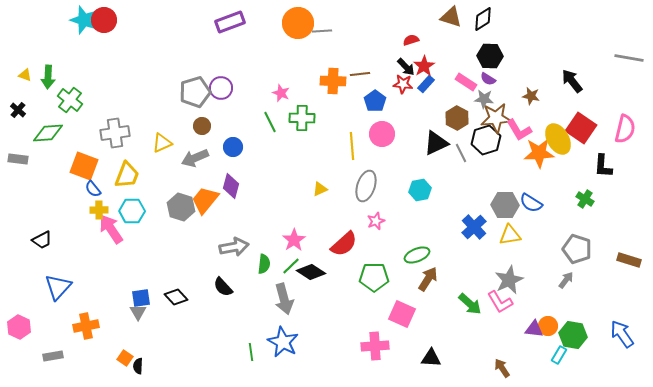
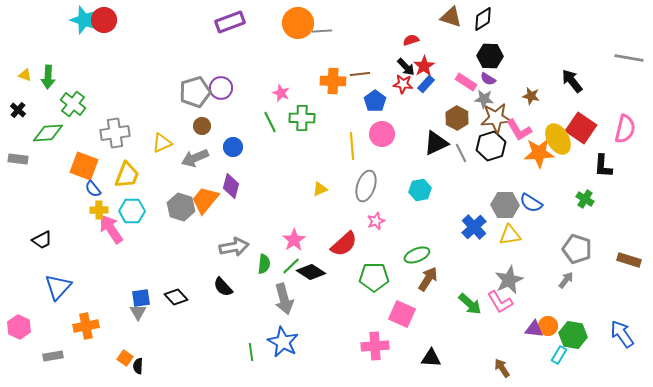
green cross at (70, 100): moved 3 px right, 4 px down
black hexagon at (486, 140): moved 5 px right, 6 px down
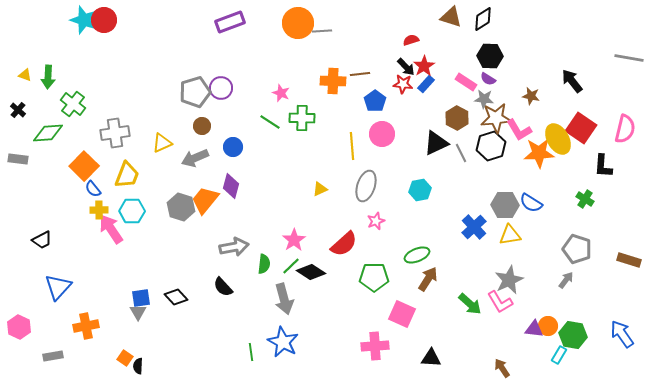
green line at (270, 122): rotated 30 degrees counterclockwise
orange square at (84, 166): rotated 24 degrees clockwise
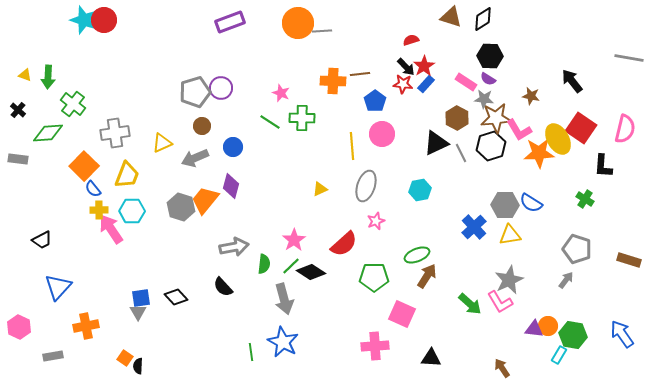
brown arrow at (428, 279): moved 1 px left, 3 px up
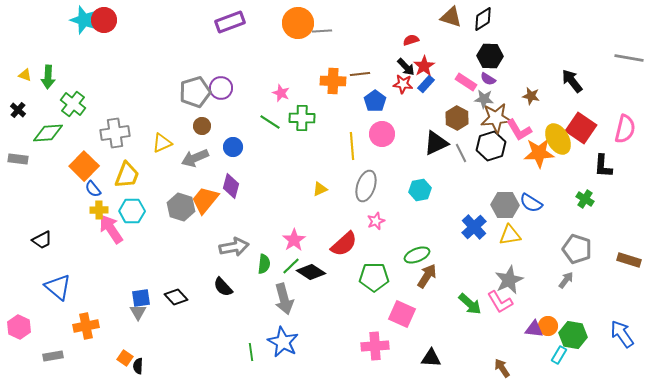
blue triangle at (58, 287): rotated 32 degrees counterclockwise
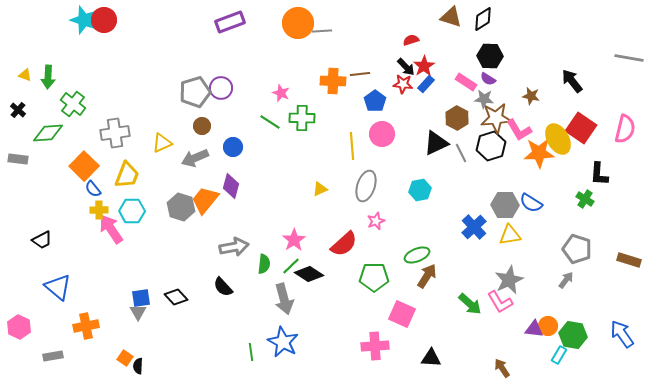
black L-shape at (603, 166): moved 4 px left, 8 px down
black diamond at (311, 272): moved 2 px left, 2 px down
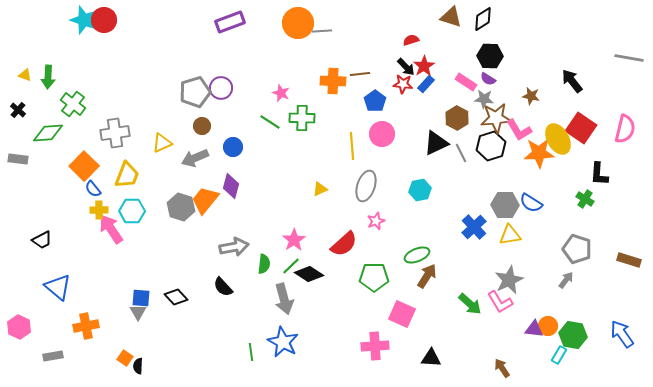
blue square at (141, 298): rotated 12 degrees clockwise
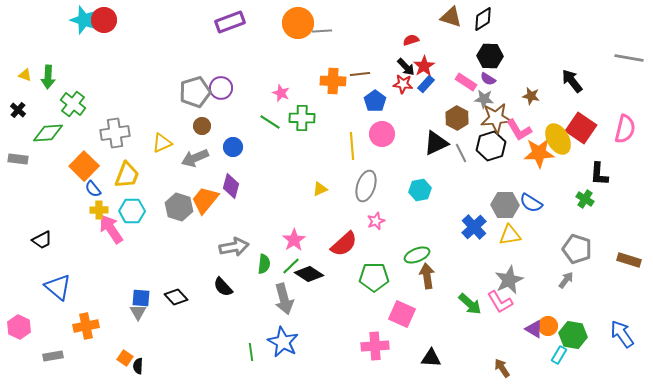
gray hexagon at (181, 207): moved 2 px left
brown arrow at (427, 276): rotated 40 degrees counterclockwise
purple triangle at (534, 329): rotated 24 degrees clockwise
